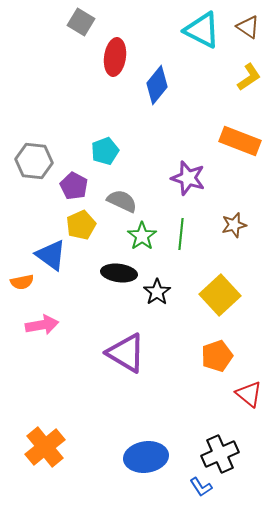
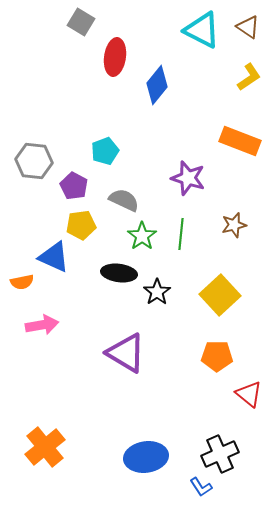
gray semicircle: moved 2 px right, 1 px up
yellow pentagon: rotated 16 degrees clockwise
blue triangle: moved 3 px right, 2 px down; rotated 12 degrees counterclockwise
orange pentagon: rotated 20 degrees clockwise
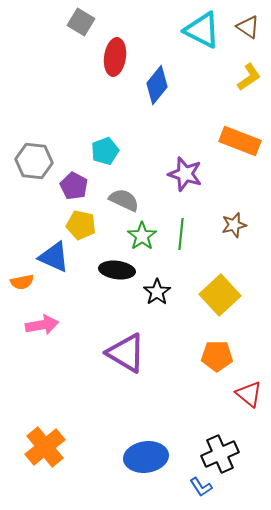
purple star: moved 3 px left, 4 px up
yellow pentagon: rotated 20 degrees clockwise
black ellipse: moved 2 px left, 3 px up
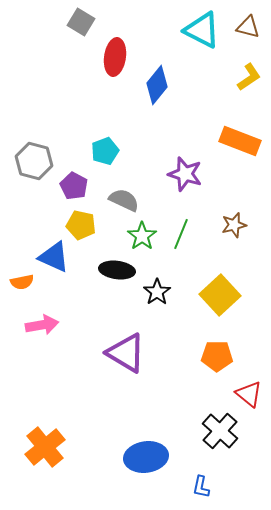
brown triangle: rotated 20 degrees counterclockwise
gray hexagon: rotated 9 degrees clockwise
green line: rotated 16 degrees clockwise
black cross: moved 23 px up; rotated 24 degrees counterclockwise
blue L-shape: rotated 45 degrees clockwise
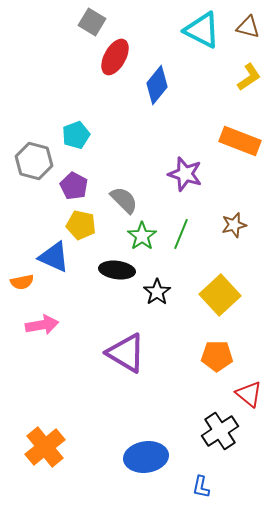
gray square: moved 11 px right
red ellipse: rotated 21 degrees clockwise
cyan pentagon: moved 29 px left, 16 px up
gray semicircle: rotated 20 degrees clockwise
black cross: rotated 15 degrees clockwise
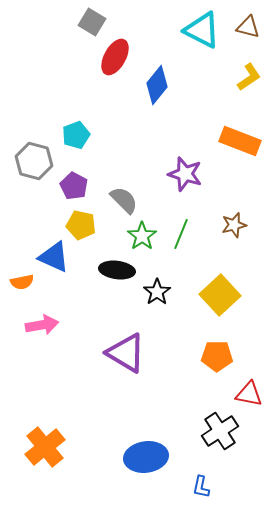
red triangle: rotated 28 degrees counterclockwise
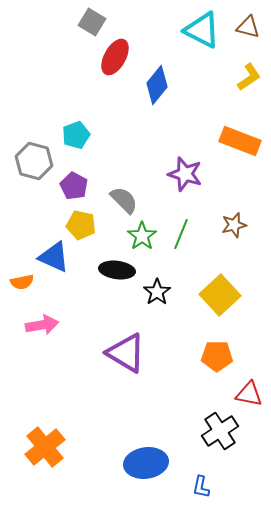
blue ellipse: moved 6 px down
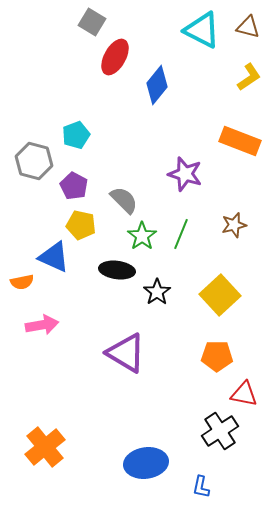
red triangle: moved 5 px left
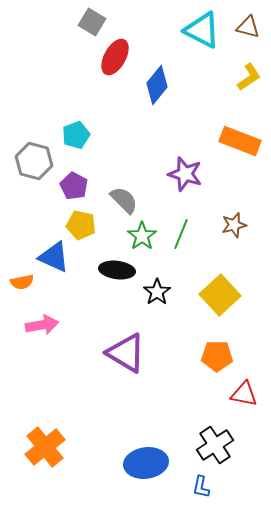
black cross: moved 5 px left, 14 px down
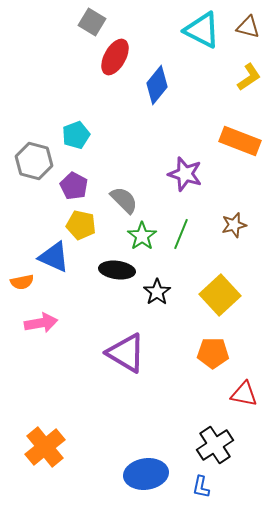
pink arrow: moved 1 px left, 2 px up
orange pentagon: moved 4 px left, 3 px up
blue ellipse: moved 11 px down
